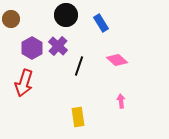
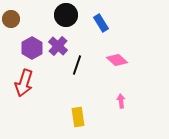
black line: moved 2 px left, 1 px up
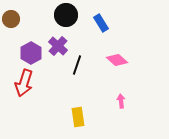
purple hexagon: moved 1 px left, 5 px down
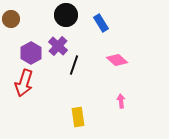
black line: moved 3 px left
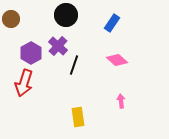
blue rectangle: moved 11 px right; rotated 66 degrees clockwise
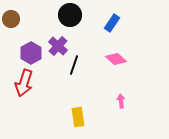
black circle: moved 4 px right
pink diamond: moved 1 px left, 1 px up
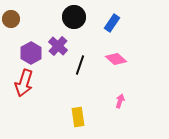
black circle: moved 4 px right, 2 px down
black line: moved 6 px right
pink arrow: moved 1 px left; rotated 24 degrees clockwise
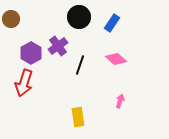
black circle: moved 5 px right
purple cross: rotated 12 degrees clockwise
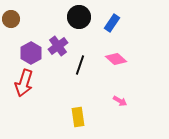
pink arrow: rotated 104 degrees clockwise
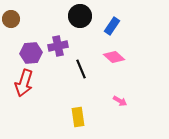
black circle: moved 1 px right, 1 px up
blue rectangle: moved 3 px down
purple cross: rotated 24 degrees clockwise
purple hexagon: rotated 25 degrees clockwise
pink diamond: moved 2 px left, 2 px up
black line: moved 1 px right, 4 px down; rotated 42 degrees counterclockwise
